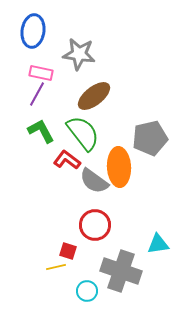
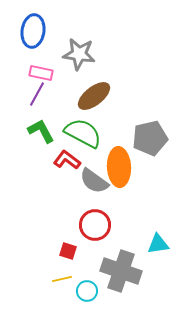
green semicircle: rotated 24 degrees counterclockwise
yellow line: moved 6 px right, 12 px down
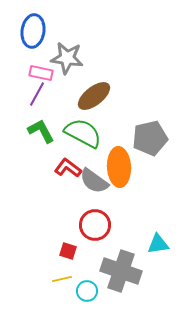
gray star: moved 12 px left, 4 px down
red L-shape: moved 1 px right, 8 px down
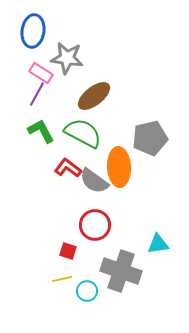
pink rectangle: rotated 20 degrees clockwise
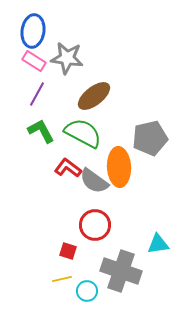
pink rectangle: moved 7 px left, 12 px up
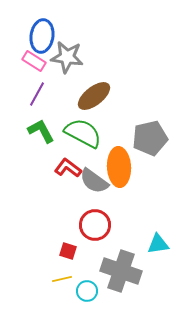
blue ellipse: moved 9 px right, 5 px down
gray star: moved 1 px up
